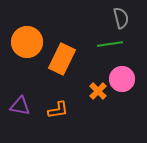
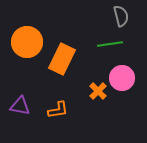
gray semicircle: moved 2 px up
pink circle: moved 1 px up
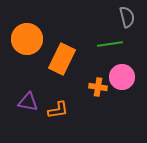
gray semicircle: moved 6 px right, 1 px down
orange circle: moved 3 px up
pink circle: moved 1 px up
orange cross: moved 4 px up; rotated 36 degrees counterclockwise
purple triangle: moved 8 px right, 4 px up
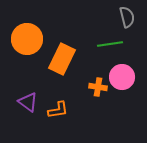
purple triangle: rotated 25 degrees clockwise
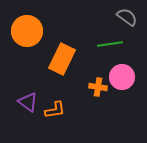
gray semicircle: rotated 40 degrees counterclockwise
orange circle: moved 8 px up
orange L-shape: moved 3 px left
